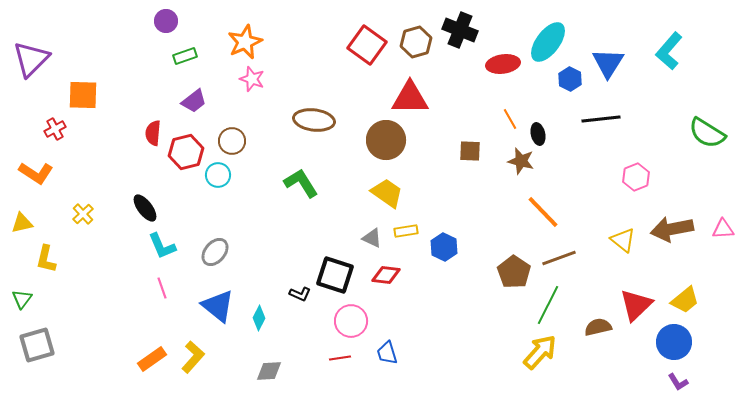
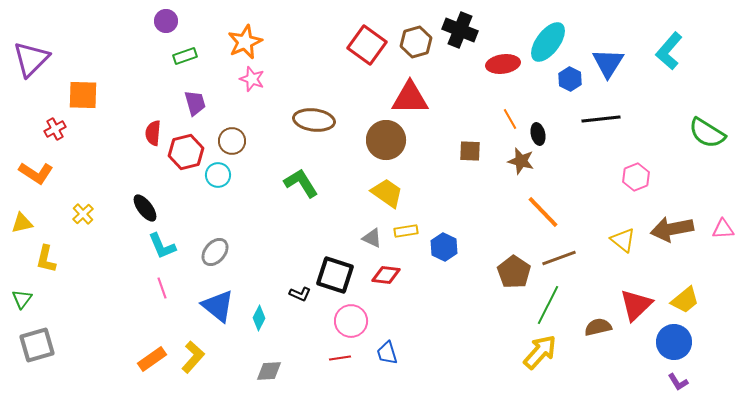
purple trapezoid at (194, 101): moved 1 px right, 2 px down; rotated 68 degrees counterclockwise
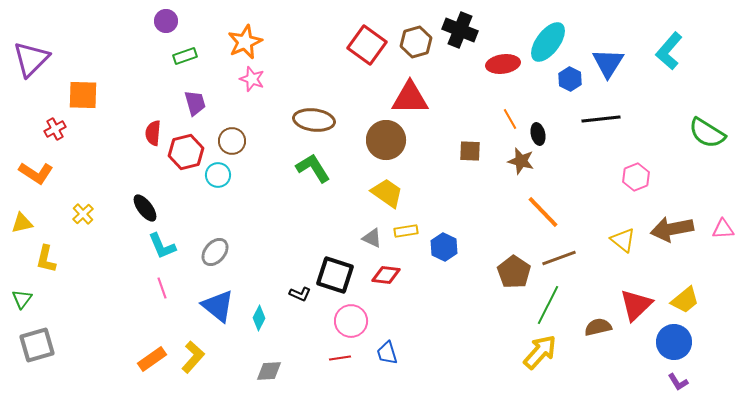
green L-shape at (301, 183): moved 12 px right, 15 px up
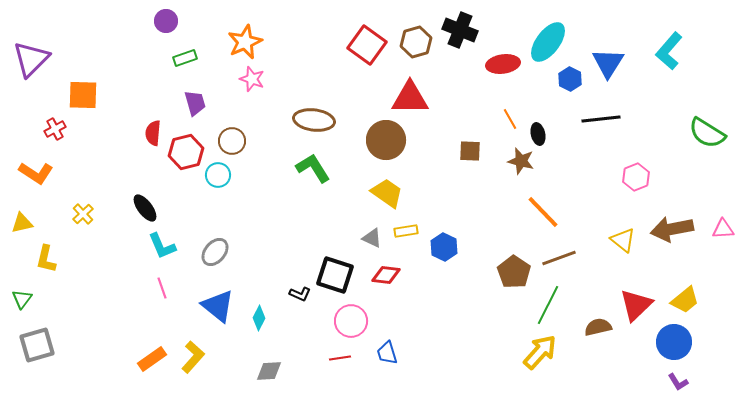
green rectangle at (185, 56): moved 2 px down
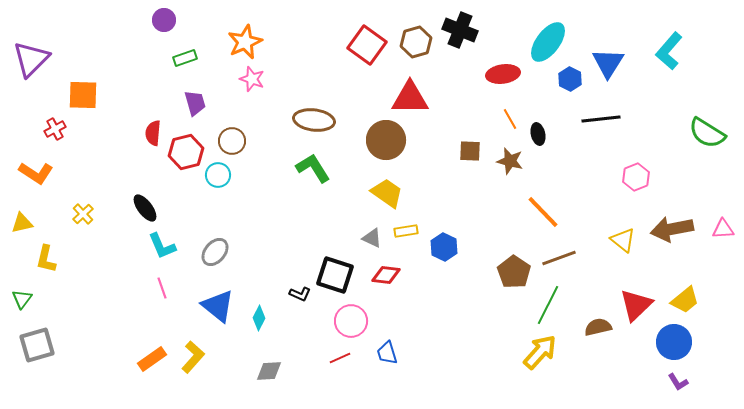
purple circle at (166, 21): moved 2 px left, 1 px up
red ellipse at (503, 64): moved 10 px down
brown star at (521, 161): moved 11 px left
red line at (340, 358): rotated 15 degrees counterclockwise
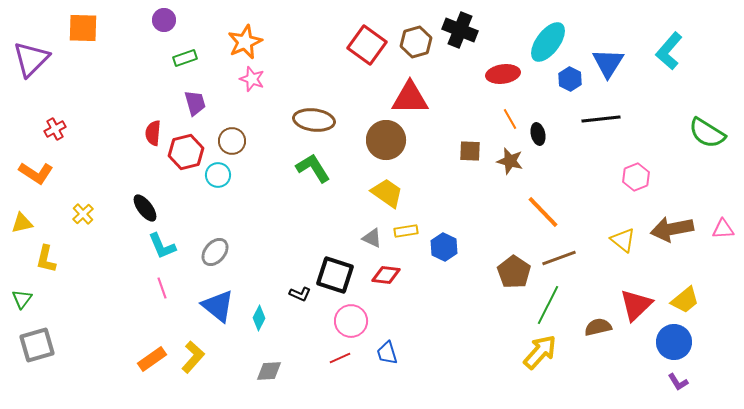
orange square at (83, 95): moved 67 px up
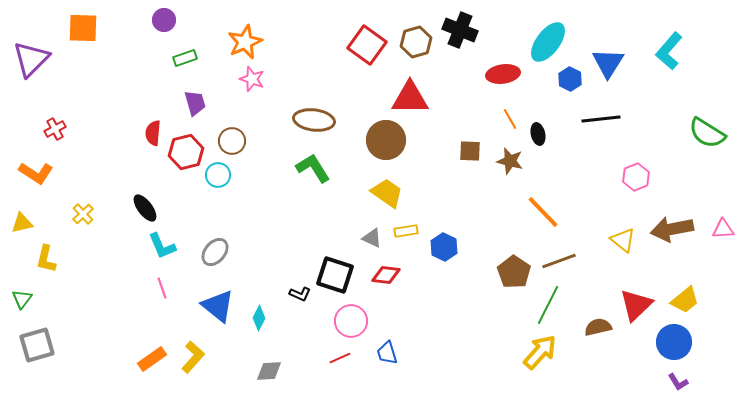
brown line at (559, 258): moved 3 px down
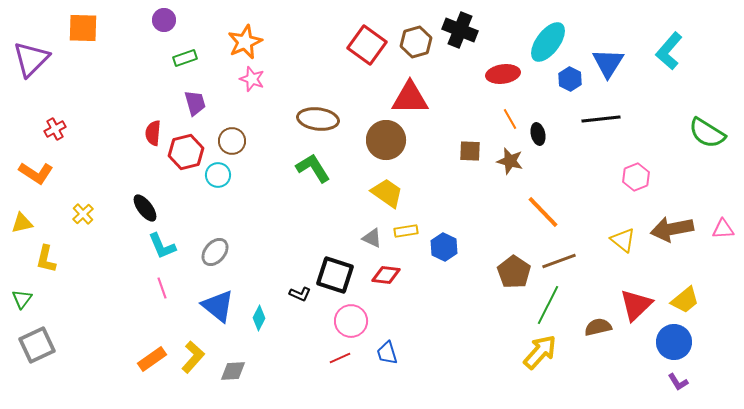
brown ellipse at (314, 120): moved 4 px right, 1 px up
gray square at (37, 345): rotated 9 degrees counterclockwise
gray diamond at (269, 371): moved 36 px left
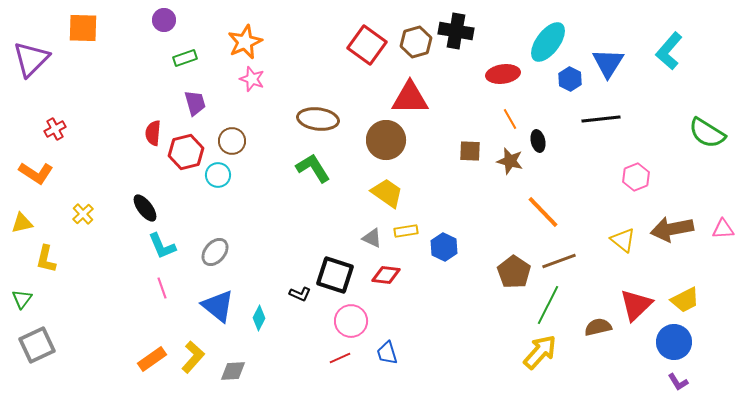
black cross at (460, 30): moved 4 px left, 1 px down; rotated 12 degrees counterclockwise
black ellipse at (538, 134): moved 7 px down
yellow trapezoid at (685, 300): rotated 12 degrees clockwise
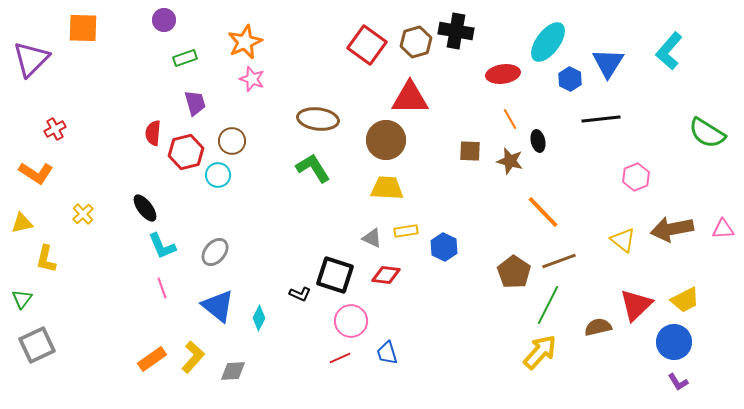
yellow trapezoid at (387, 193): moved 5 px up; rotated 32 degrees counterclockwise
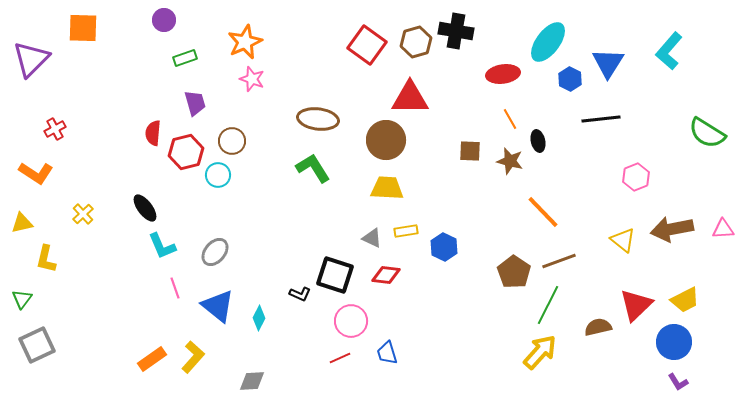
pink line at (162, 288): moved 13 px right
gray diamond at (233, 371): moved 19 px right, 10 px down
